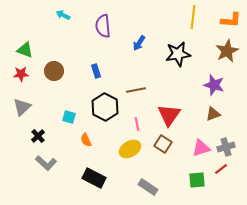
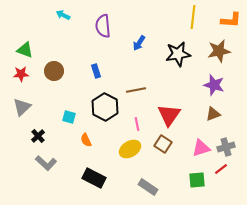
brown star: moved 8 px left; rotated 15 degrees clockwise
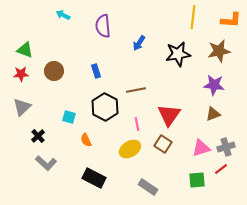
purple star: rotated 10 degrees counterclockwise
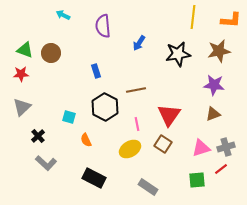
brown circle: moved 3 px left, 18 px up
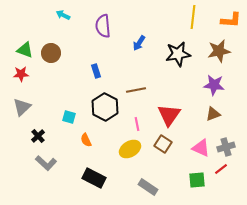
pink triangle: rotated 42 degrees clockwise
